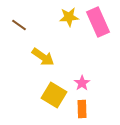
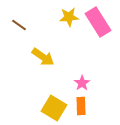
pink rectangle: rotated 8 degrees counterclockwise
yellow square: moved 13 px down
orange rectangle: moved 1 px left, 3 px up
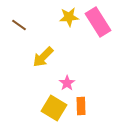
yellow arrow: rotated 100 degrees clockwise
pink star: moved 15 px left
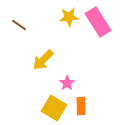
yellow arrow: moved 3 px down
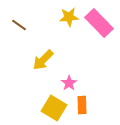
pink rectangle: moved 1 px right, 1 px down; rotated 12 degrees counterclockwise
pink star: moved 2 px right
orange rectangle: moved 1 px right, 1 px up
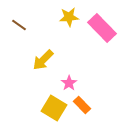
pink rectangle: moved 3 px right, 5 px down
orange rectangle: rotated 42 degrees counterclockwise
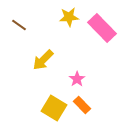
pink star: moved 8 px right, 4 px up
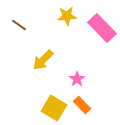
yellow star: moved 2 px left, 1 px up
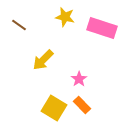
yellow star: moved 2 px left, 1 px down; rotated 18 degrees clockwise
pink rectangle: rotated 28 degrees counterclockwise
pink star: moved 2 px right
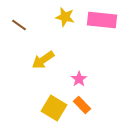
pink rectangle: moved 8 px up; rotated 12 degrees counterclockwise
yellow arrow: rotated 10 degrees clockwise
